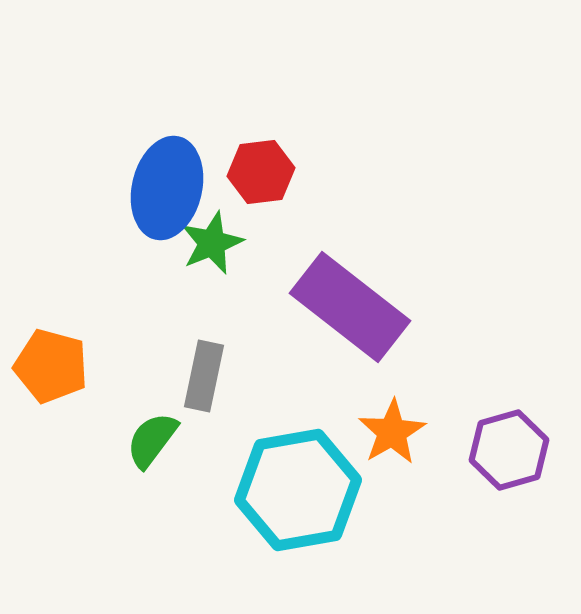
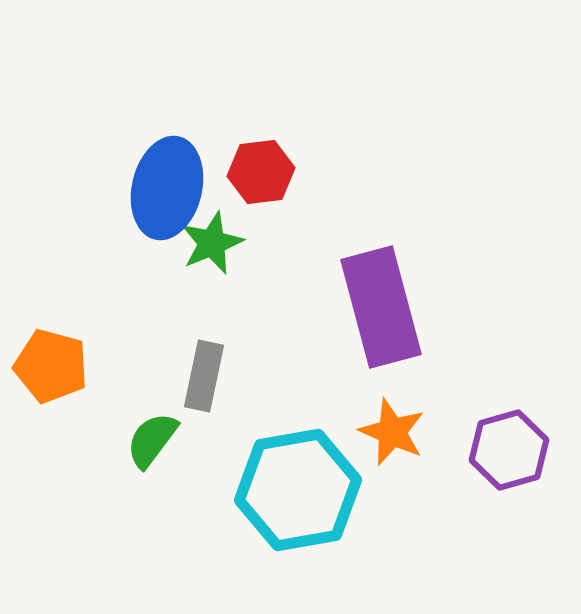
purple rectangle: moved 31 px right; rotated 37 degrees clockwise
orange star: rotated 18 degrees counterclockwise
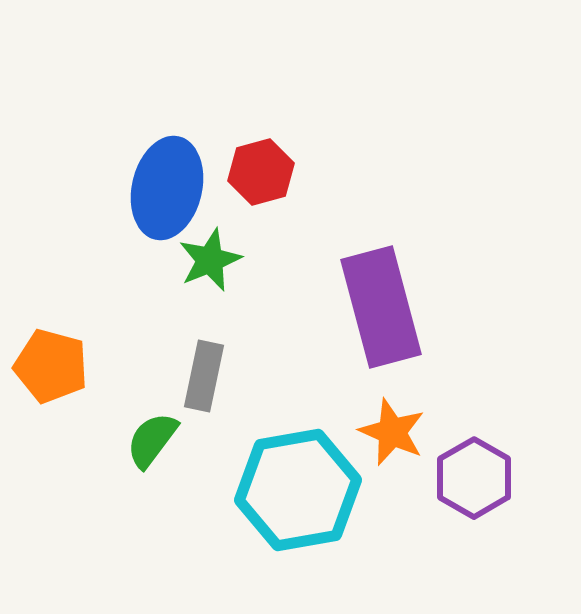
red hexagon: rotated 8 degrees counterclockwise
green star: moved 2 px left, 17 px down
purple hexagon: moved 35 px left, 28 px down; rotated 14 degrees counterclockwise
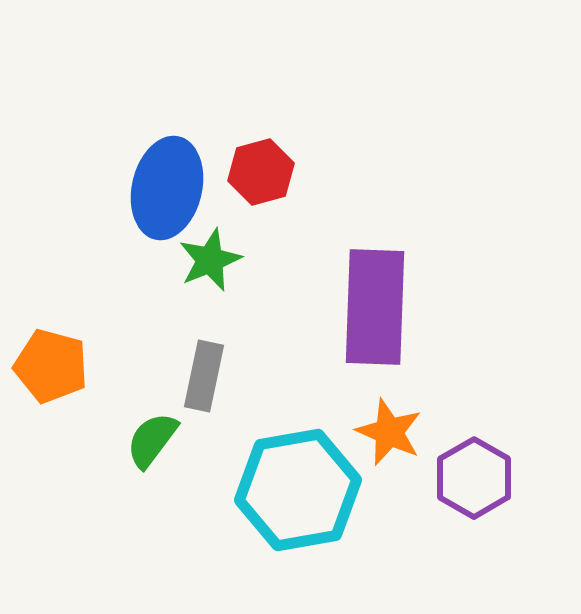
purple rectangle: moved 6 px left; rotated 17 degrees clockwise
orange star: moved 3 px left
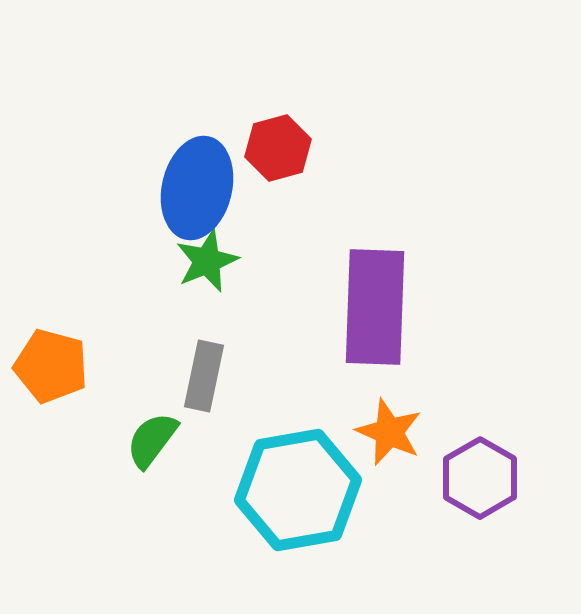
red hexagon: moved 17 px right, 24 px up
blue ellipse: moved 30 px right
green star: moved 3 px left, 1 px down
purple hexagon: moved 6 px right
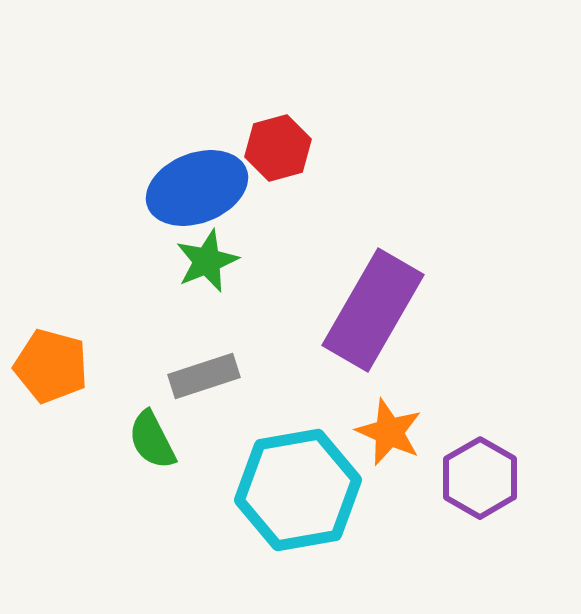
blue ellipse: rotated 56 degrees clockwise
purple rectangle: moved 2 px left, 3 px down; rotated 28 degrees clockwise
gray rectangle: rotated 60 degrees clockwise
green semicircle: rotated 64 degrees counterclockwise
